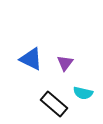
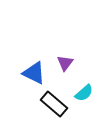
blue triangle: moved 3 px right, 14 px down
cyan semicircle: moved 1 px right; rotated 54 degrees counterclockwise
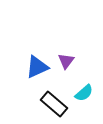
purple triangle: moved 1 px right, 2 px up
blue triangle: moved 3 px right, 6 px up; rotated 50 degrees counterclockwise
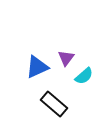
purple triangle: moved 3 px up
cyan semicircle: moved 17 px up
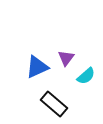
cyan semicircle: moved 2 px right
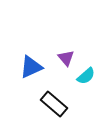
purple triangle: rotated 18 degrees counterclockwise
blue triangle: moved 6 px left
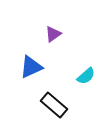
purple triangle: moved 13 px left, 24 px up; rotated 36 degrees clockwise
black rectangle: moved 1 px down
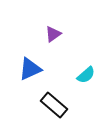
blue triangle: moved 1 px left, 2 px down
cyan semicircle: moved 1 px up
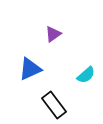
black rectangle: rotated 12 degrees clockwise
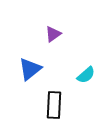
blue triangle: rotated 15 degrees counterclockwise
black rectangle: rotated 40 degrees clockwise
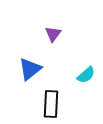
purple triangle: rotated 18 degrees counterclockwise
black rectangle: moved 3 px left, 1 px up
